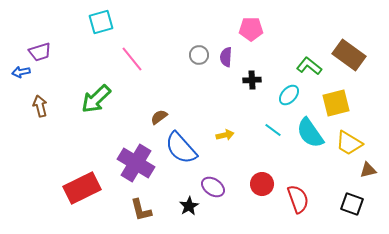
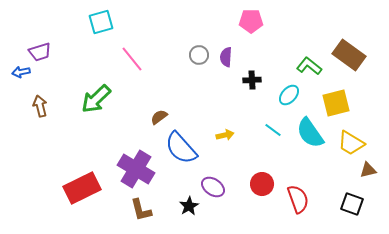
pink pentagon: moved 8 px up
yellow trapezoid: moved 2 px right
purple cross: moved 6 px down
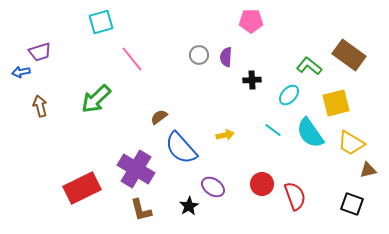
red semicircle: moved 3 px left, 3 px up
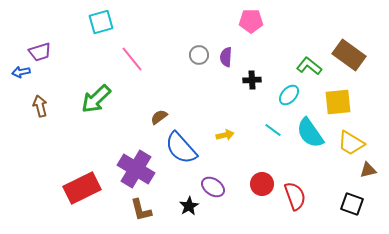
yellow square: moved 2 px right, 1 px up; rotated 8 degrees clockwise
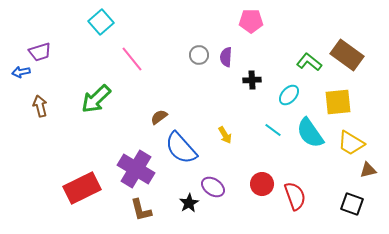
cyan square: rotated 25 degrees counterclockwise
brown rectangle: moved 2 px left
green L-shape: moved 4 px up
yellow arrow: rotated 72 degrees clockwise
black star: moved 3 px up
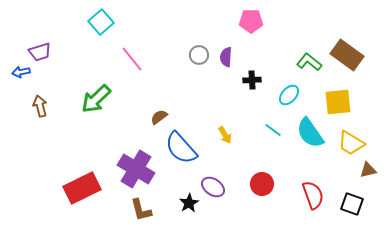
red semicircle: moved 18 px right, 1 px up
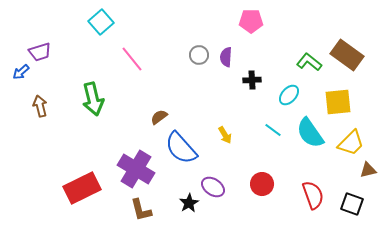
blue arrow: rotated 30 degrees counterclockwise
green arrow: moved 3 px left; rotated 60 degrees counterclockwise
yellow trapezoid: rotated 76 degrees counterclockwise
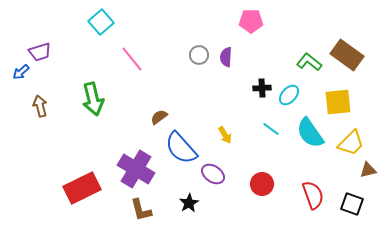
black cross: moved 10 px right, 8 px down
cyan line: moved 2 px left, 1 px up
purple ellipse: moved 13 px up
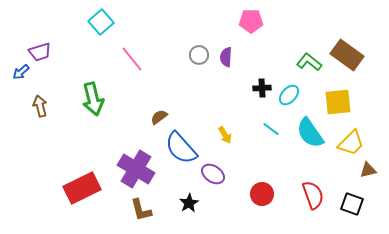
red circle: moved 10 px down
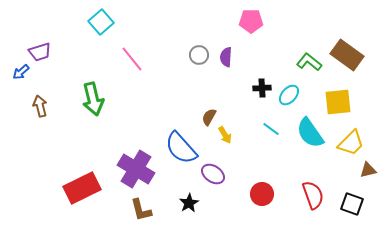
brown semicircle: moved 50 px right; rotated 24 degrees counterclockwise
